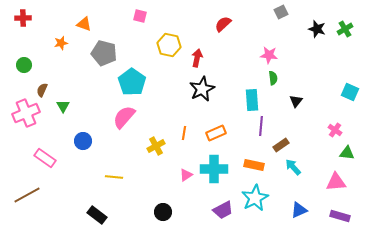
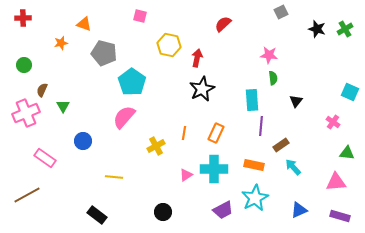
pink cross at (335, 130): moved 2 px left, 8 px up
orange rectangle at (216, 133): rotated 42 degrees counterclockwise
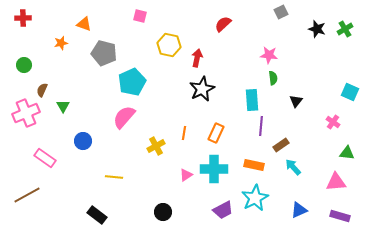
cyan pentagon at (132, 82): rotated 12 degrees clockwise
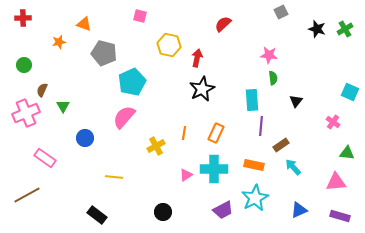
orange star at (61, 43): moved 2 px left, 1 px up
blue circle at (83, 141): moved 2 px right, 3 px up
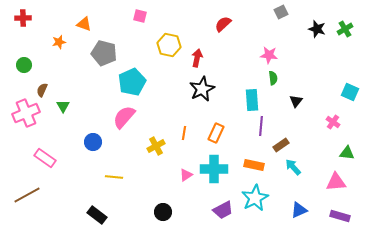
blue circle at (85, 138): moved 8 px right, 4 px down
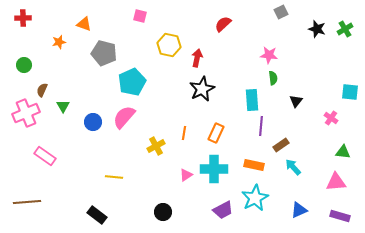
cyan square at (350, 92): rotated 18 degrees counterclockwise
pink cross at (333, 122): moved 2 px left, 4 px up
blue circle at (93, 142): moved 20 px up
green triangle at (347, 153): moved 4 px left, 1 px up
pink rectangle at (45, 158): moved 2 px up
brown line at (27, 195): moved 7 px down; rotated 24 degrees clockwise
